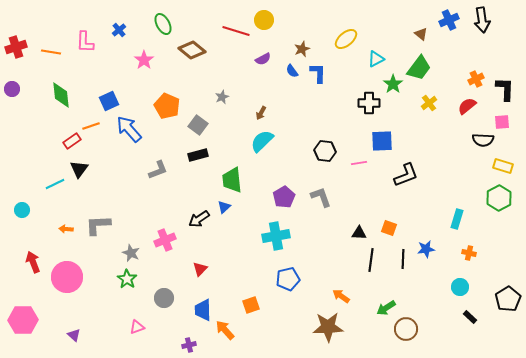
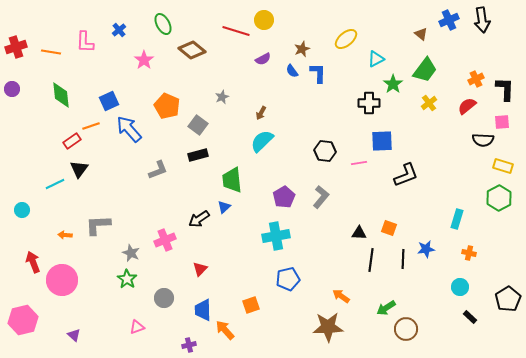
green trapezoid at (419, 68): moved 6 px right, 2 px down
gray L-shape at (321, 197): rotated 60 degrees clockwise
orange arrow at (66, 229): moved 1 px left, 6 px down
pink circle at (67, 277): moved 5 px left, 3 px down
pink hexagon at (23, 320): rotated 12 degrees counterclockwise
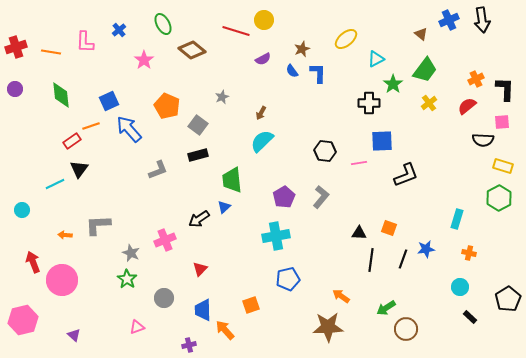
purple circle at (12, 89): moved 3 px right
black line at (403, 259): rotated 18 degrees clockwise
